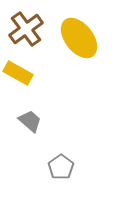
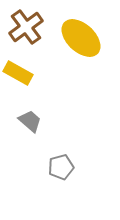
brown cross: moved 2 px up
yellow ellipse: moved 2 px right; rotated 9 degrees counterclockwise
gray pentagon: rotated 20 degrees clockwise
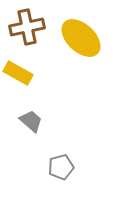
brown cross: moved 1 px right; rotated 24 degrees clockwise
gray trapezoid: moved 1 px right
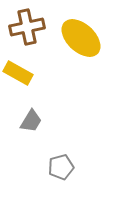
gray trapezoid: rotated 80 degrees clockwise
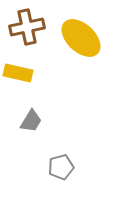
yellow rectangle: rotated 16 degrees counterclockwise
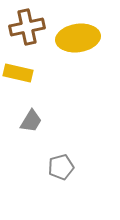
yellow ellipse: moved 3 px left; rotated 51 degrees counterclockwise
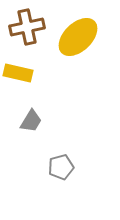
yellow ellipse: moved 1 px up; rotated 36 degrees counterclockwise
